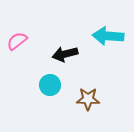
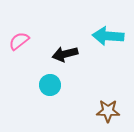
pink semicircle: moved 2 px right
brown star: moved 20 px right, 12 px down
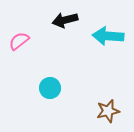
black arrow: moved 34 px up
cyan circle: moved 3 px down
brown star: rotated 15 degrees counterclockwise
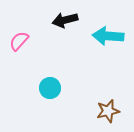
pink semicircle: rotated 10 degrees counterclockwise
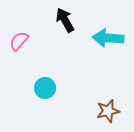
black arrow: rotated 75 degrees clockwise
cyan arrow: moved 2 px down
cyan circle: moved 5 px left
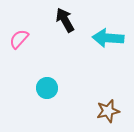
pink semicircle: moved 2 px up
cyan circle: moved 2 px right
